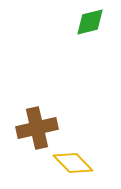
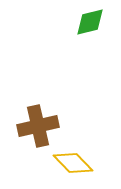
brown cross: moved 1 px right, 2 px up
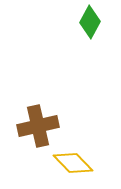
green diamond: rotated 48 degrees counterclockwise
